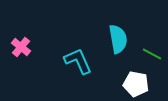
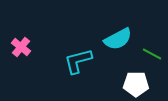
cyan semicircle: rotated 72 degrees clockwise
cyan L-shape: rotated 80 degrees counterclockwise
white pentagon: rotated 10 degrees counterclockwise
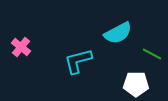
cyan semicircle: moved 6 px up
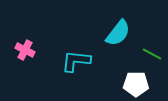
cyan semicircle: rotated 24 degrees counterclockwise
pink cross: moved 4 px right, 3 px down; rotated 12 degrees counterclockwise
cyan L-shape: moved 2 px left; rotated 20 degrees clockwise
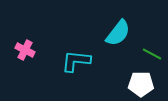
white pentagon: moved 5 px right
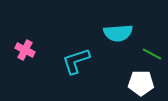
cyan semicircle: rotated 48 degrees clockwise
cyan L-shape: rotated 24 degrees counterclockwise
white pentagon: moved 1 px up
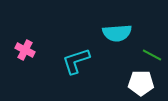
cyan semicircle: moved 1 px left
green line: moved 1 px down
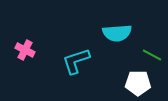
white pentagon: moved 3 px left
